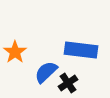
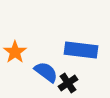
blue semicircle: rotated 80 degrees clockwise
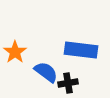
black cross: rotated 24 degrees clockwise
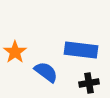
black cross: moved 21 px right
